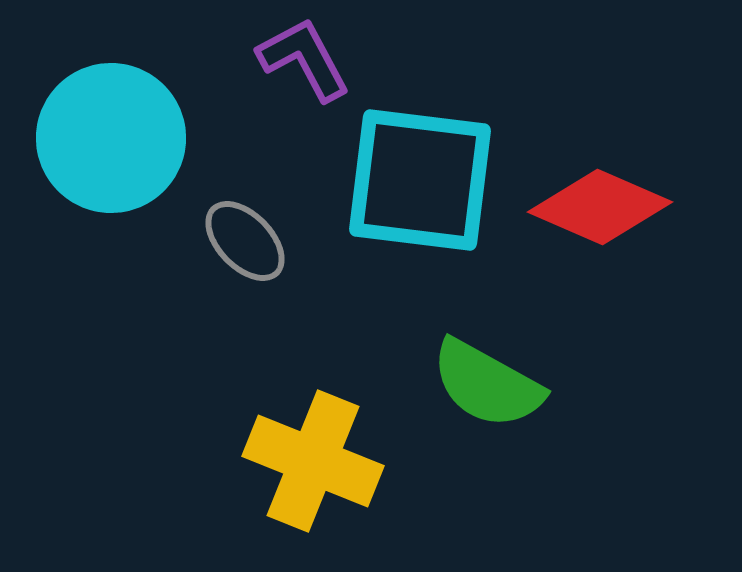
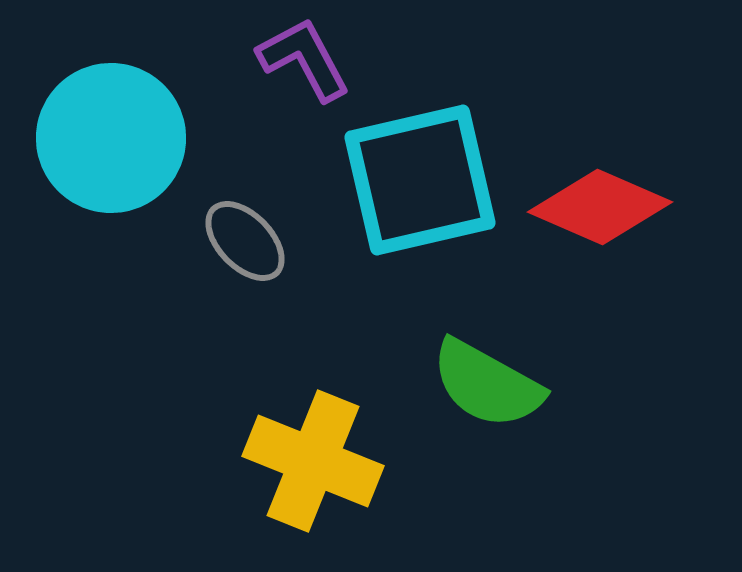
cyan square: rotated 20 degrees counterclockwise
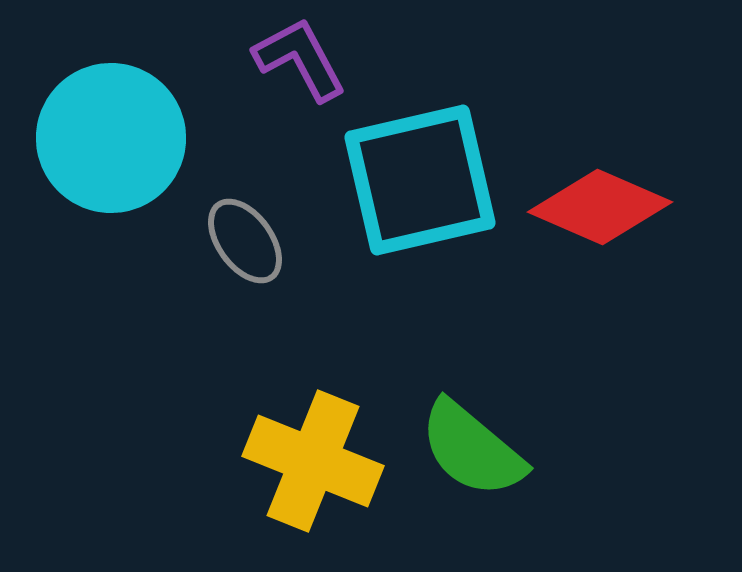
purple L-shape: moved 4 px left
gray ellipse: rotated 8 degrees clockwise
green semicircle: moved 15 px left, 65 px down; rotated 11 degrees clockwise
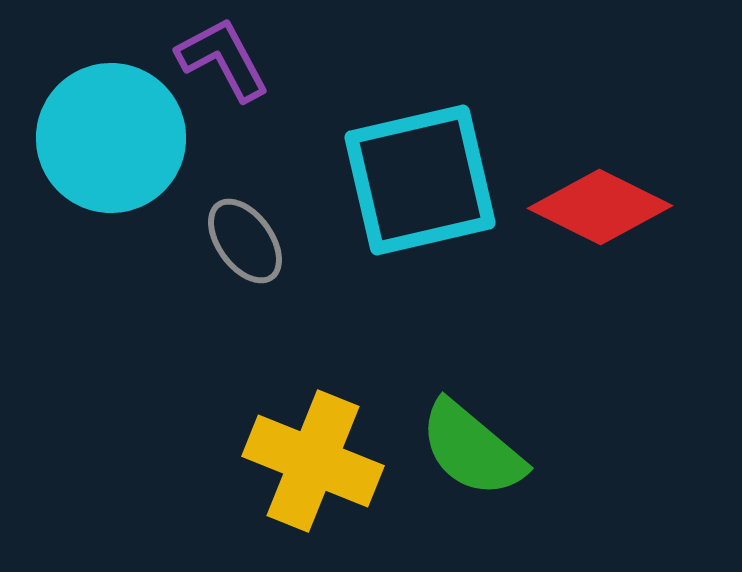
purple L-shape: moved 77 px left
red diamond: rotated 3 degrees clockwise
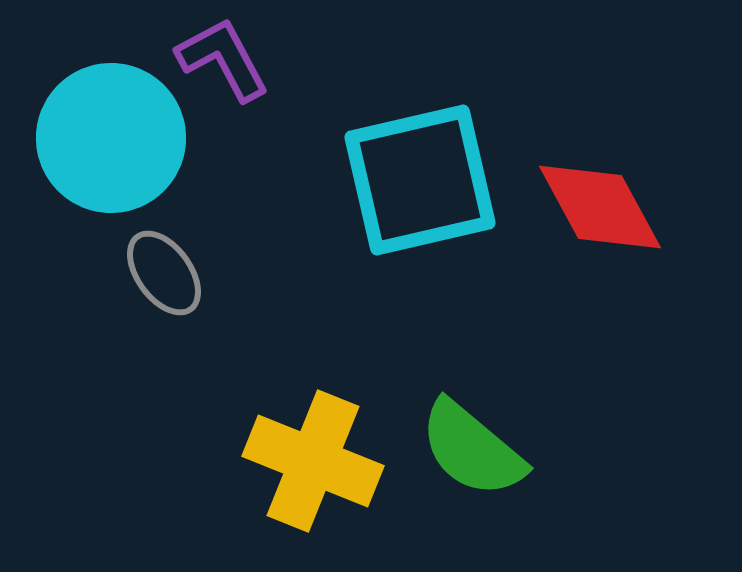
red diamond: rotated 35 degrees clockwise
gray ellipse: moved 81 px left, 32 px down
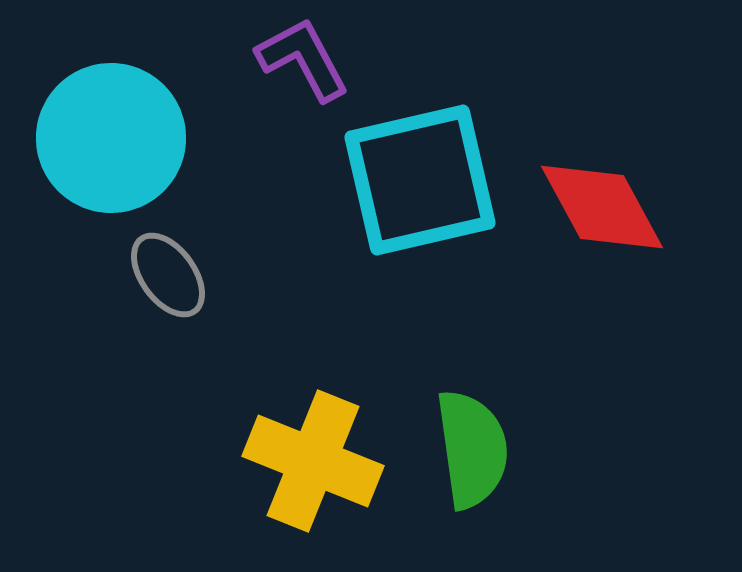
purple L-shape: moved 80 px right
red diamond: moved 2 px right
gray ellipse: moved 4 px right, 2 px down
green semicircle: rotated 138 degrees counterclockwise
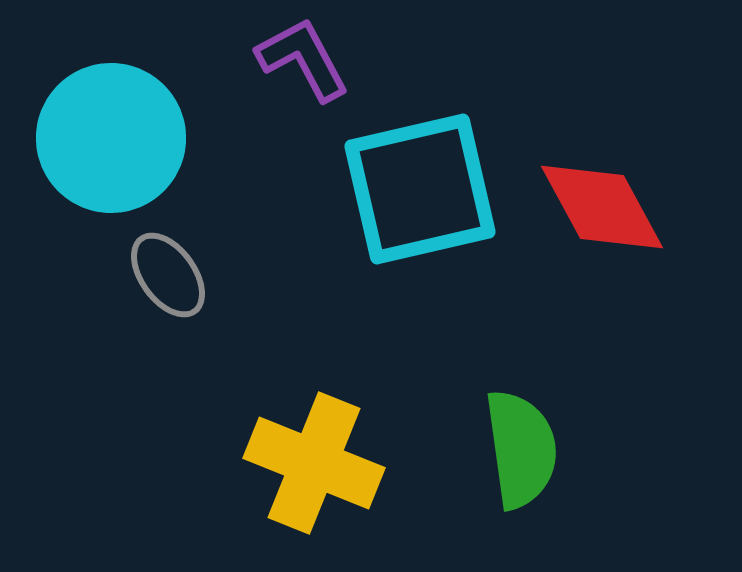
cyan square: moved 9 px down
green semicircle: moved 49 px right
yellow cross: moved 1 px right, 2 px down
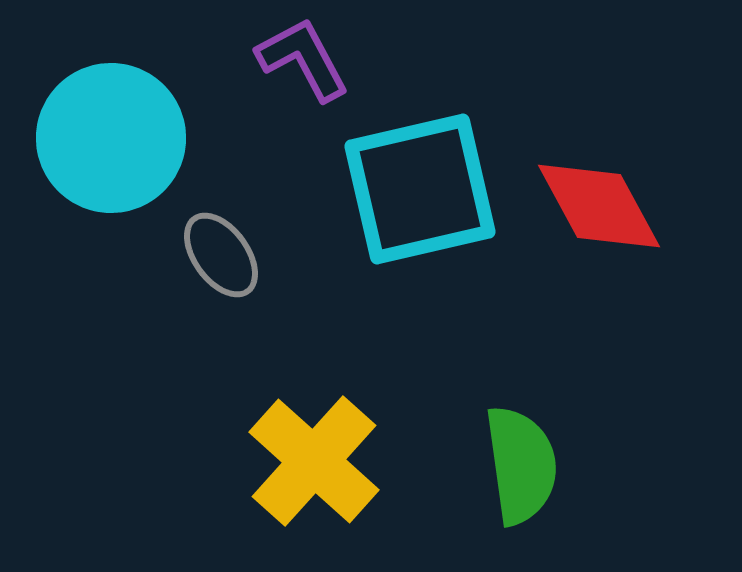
red diamond: moved 3 px left, 1 px up
gray ellipse: moved 53 px right, 20 px up
green semicircle: moved 16 px down
yellow cross: moved 2 px up; rotated 20 degrees clockwise
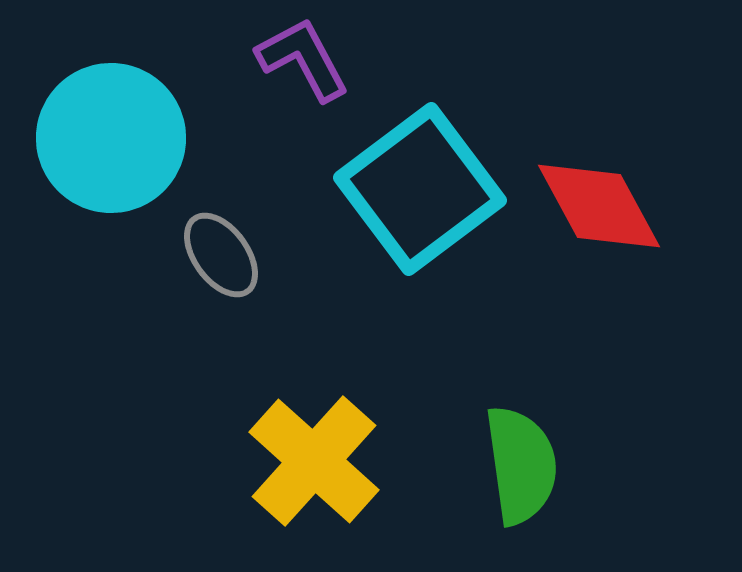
cyan square: rotated 24 degrees counterclockwise
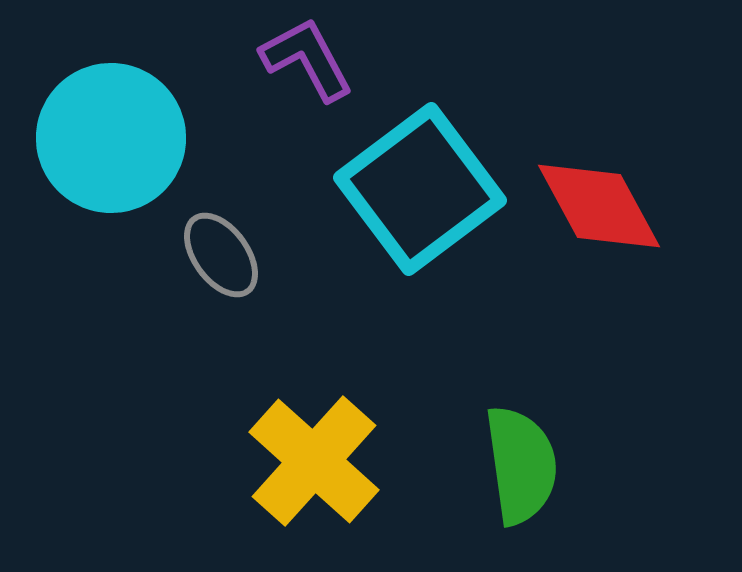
purple L-shape: moved 4 px right
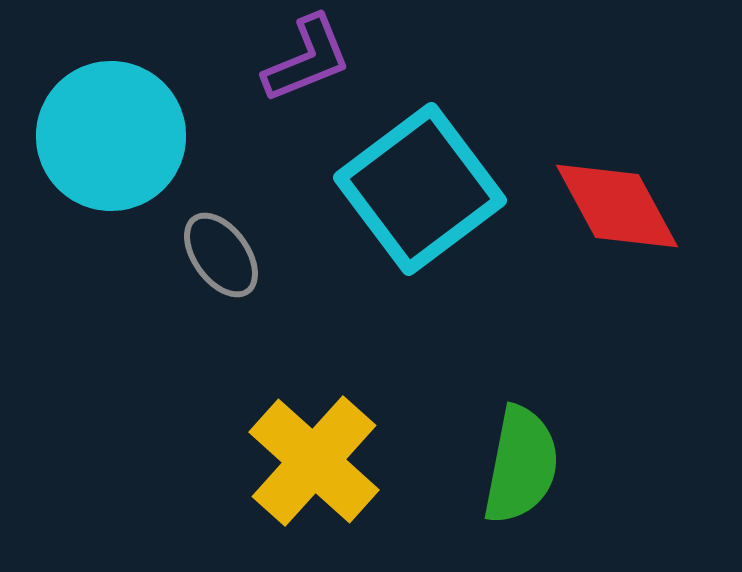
purple L-shape: rotated 96 degrees clockwise
cyan circle: moved 2 px up
red diamond: moved 18 px right
green semicircle: rotated 19 degrees clockwise
